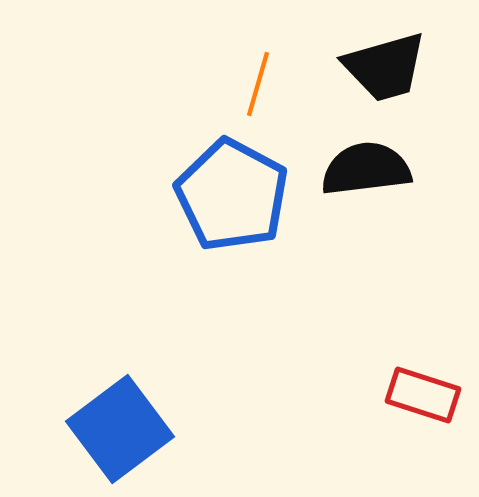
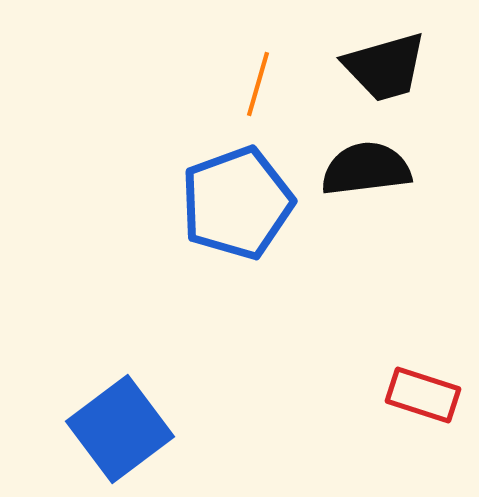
blue pentagon: moved 5 px right, 8 px down; rotated 24 degrees clockwise
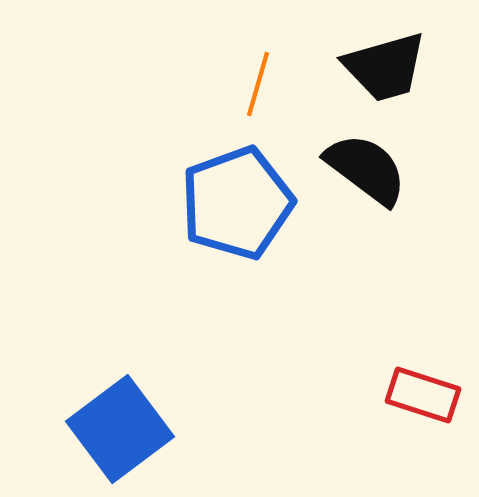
black semicircle: rotated 44 degrees clockwise
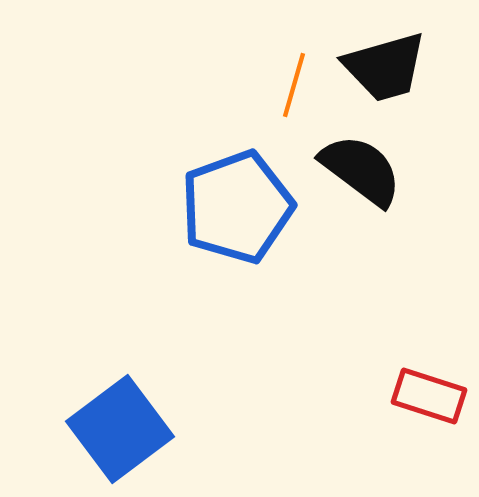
orange line: moved 36 px right, 1 px down
black semicircle: moved 5 px left, 1 px down
blue pentagon: moved 4 px down
red rectangle: moved 6 px right, 1 px down
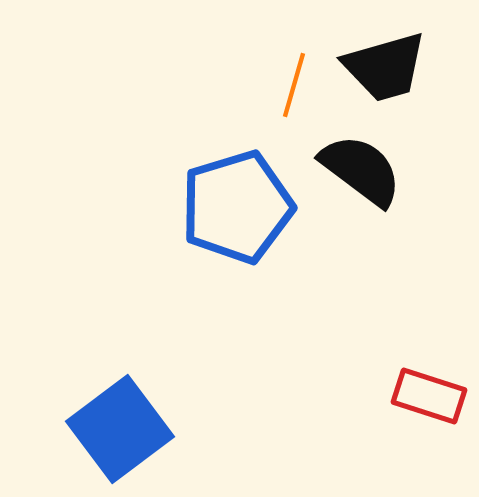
blue pentagon: rotated 3 degrees clockwise
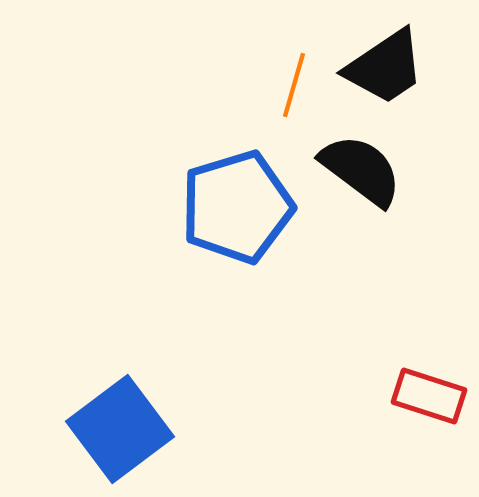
black trapezoid: rotated 18 degrees counterclockwise
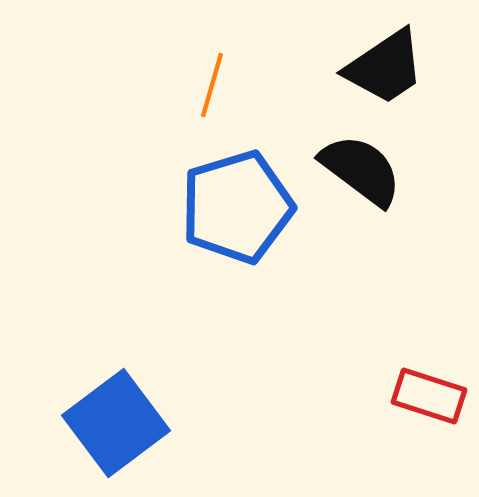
orange line: moved 82 px left
blue square: moved 4 px left, 6 px up
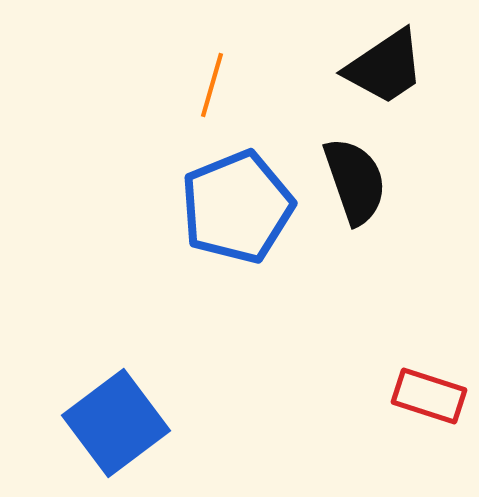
black semicircle: moved 6 px left, 11 px down; rotated 34 degrees clockwise
blue pentagon: rotated 5 degrees counterclockwise
